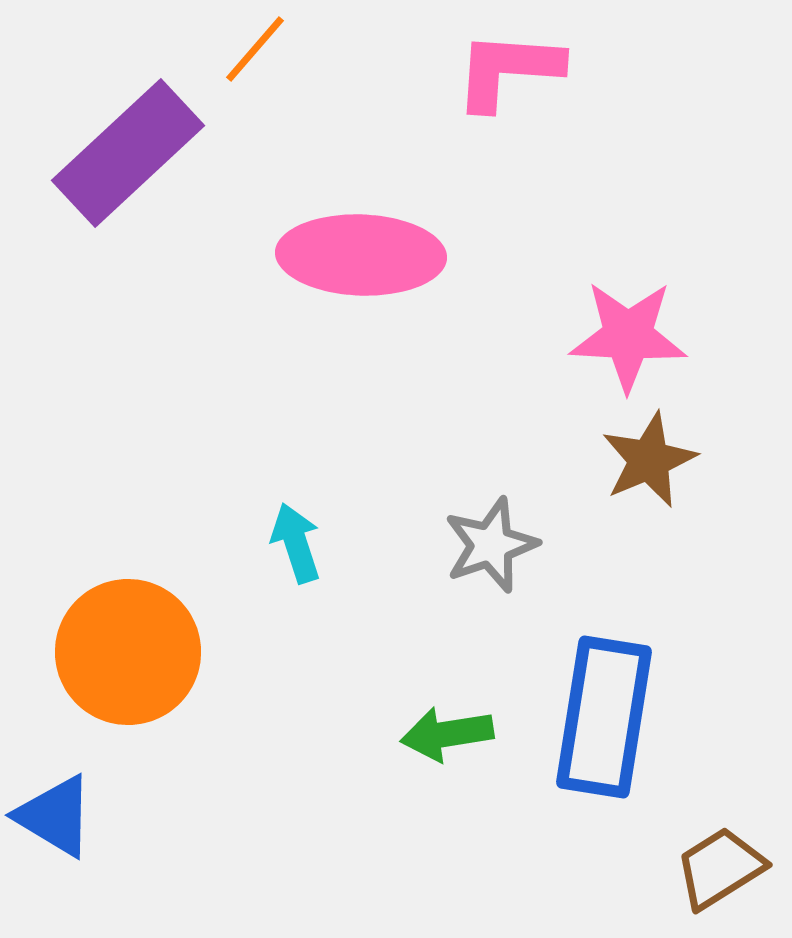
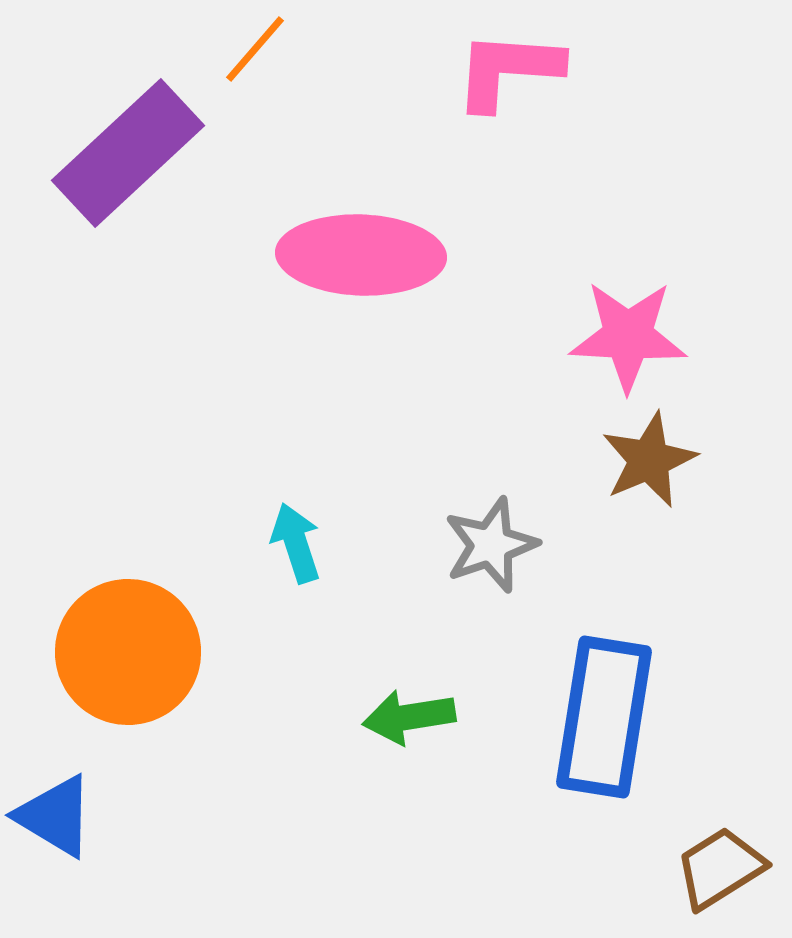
green arrow: moved 38 px left, 17 px up
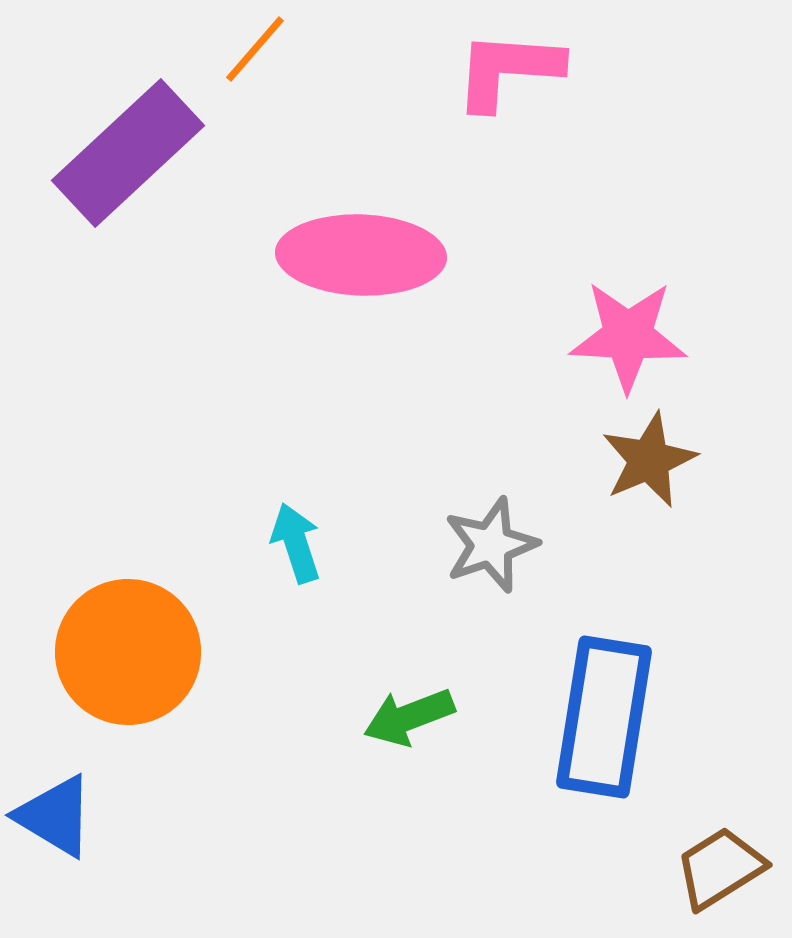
green arrow: rotated 12 degrees counterclockwise
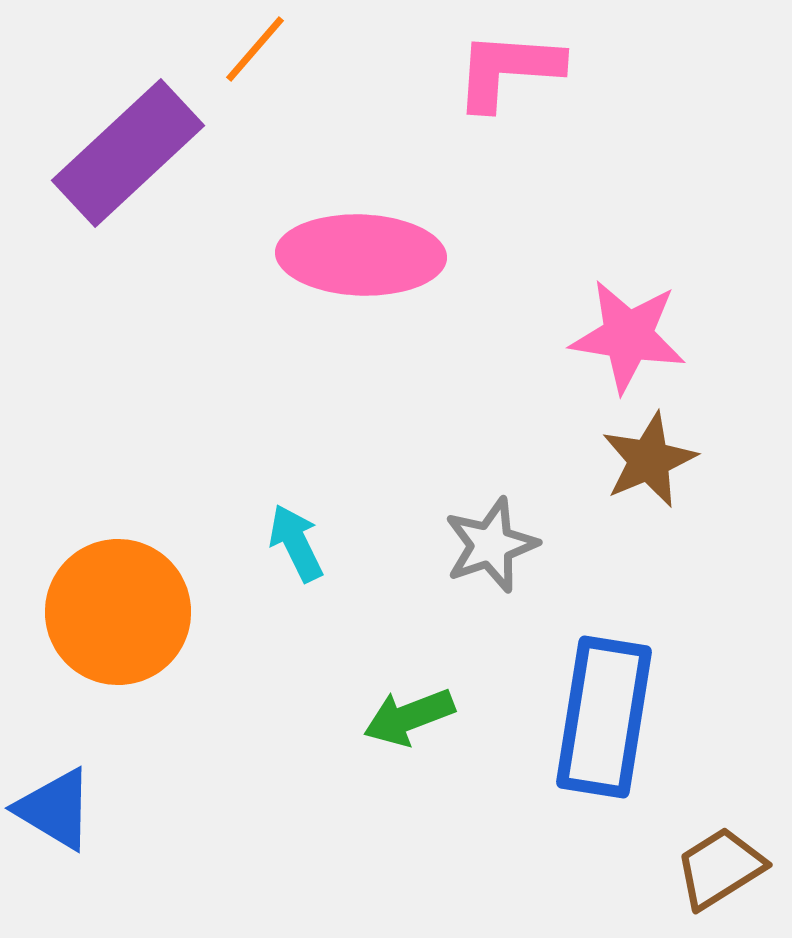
pink star: rotated 6 degrees clockwise
cyan arrow: rotated 8 degrees counterclockwise
orange circle: moved 10 px left, 40 px up
blue triangle: moved 7 px up
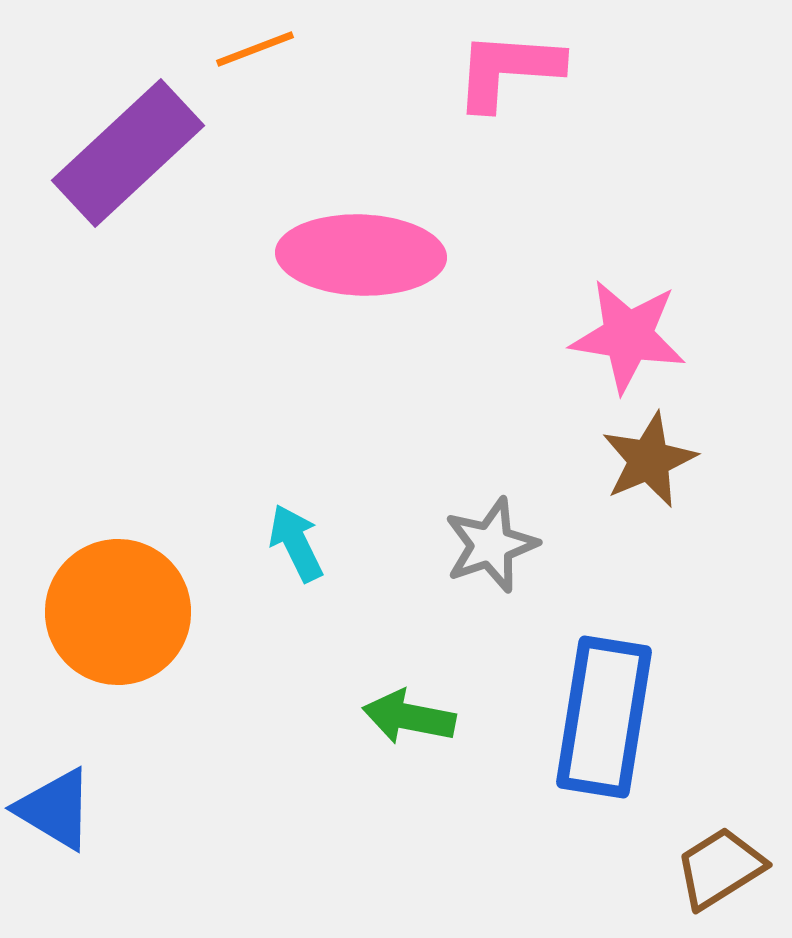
orange line: rotated 28 degrees clockwise
green arrow: rotated 32 degrees clockwise
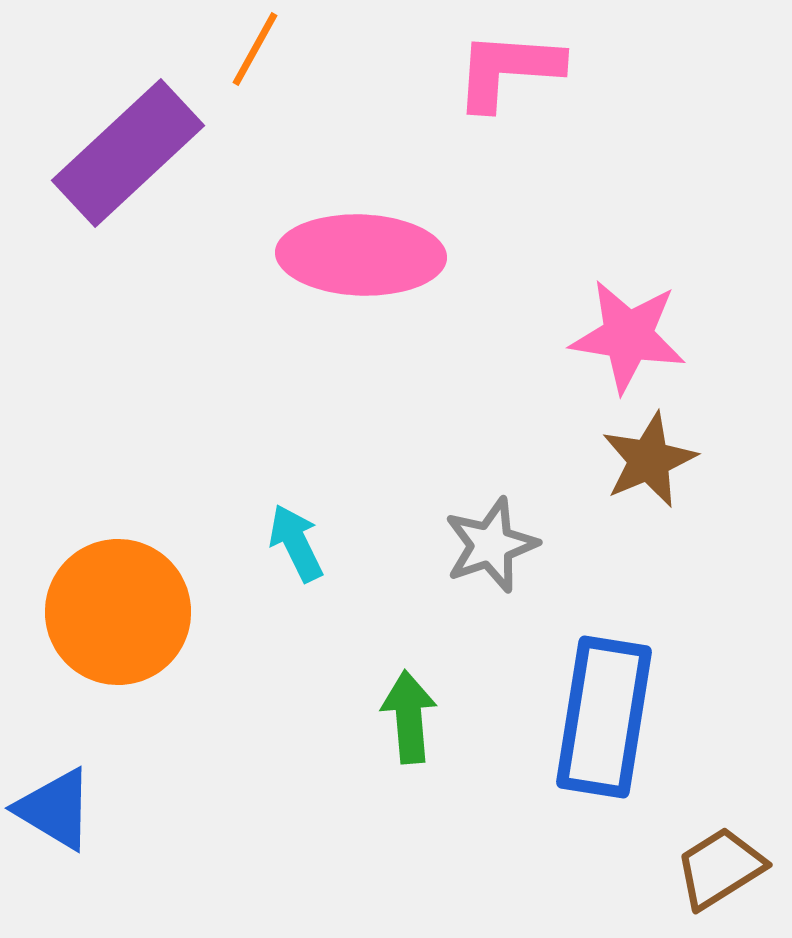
orange line: rotated 40 degrees counterclockwise
green arrow: rotated 74 degrees clockwise
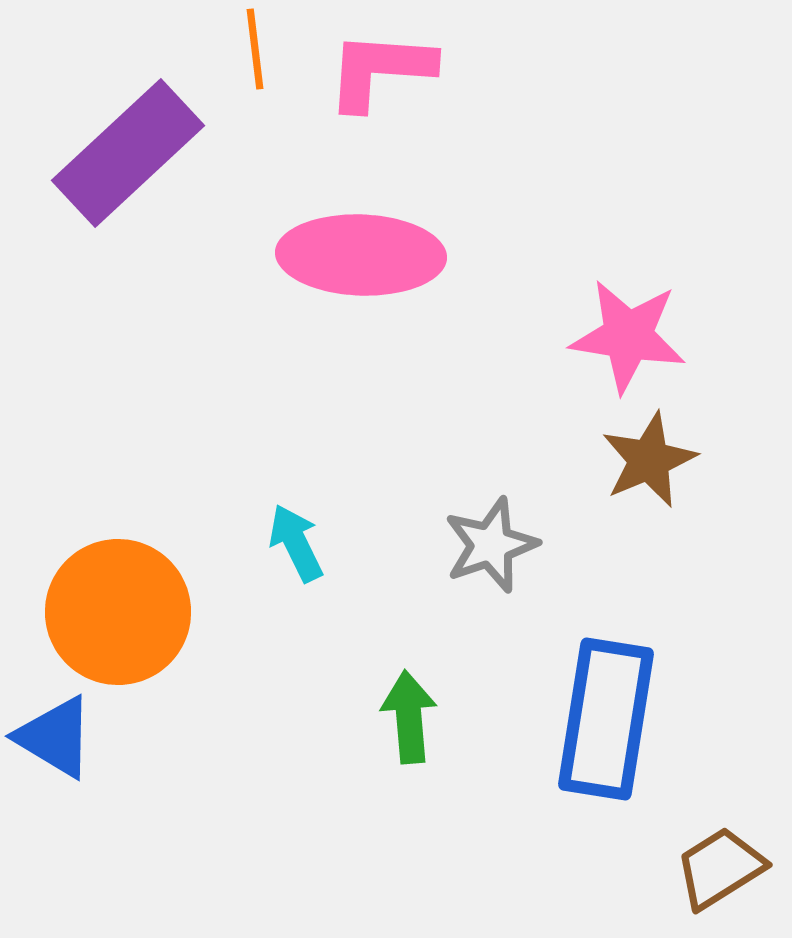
orange line: rotated 36 degrees counterclockwise
pink L-shape: moved 128 px left
blue rectangle: moved 2 px right, 2 px down
blue triangle: moved 72 px up
